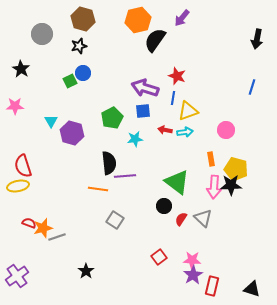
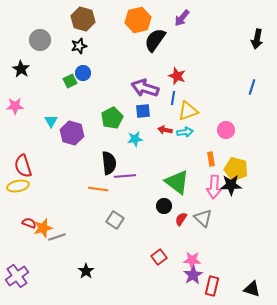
gray circle at (42, 34): moved 2 px left, 6 px down
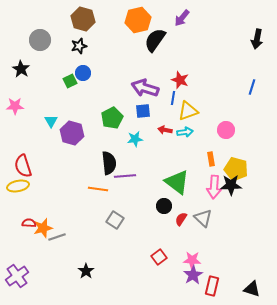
red star at (177, 76): moved 3 px right, 4 px down
red semicircle at (29, 223): rotated 16 degrees counterclockwise
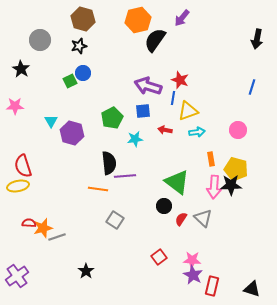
purple arrow at (145, 88): moved 3 px right, 2 px up
pink circle at (226, 130): moved 12 px right
cyan arrow at (185, 132): moved 12 px right
purple star at (193, 275): rotated 12 degrees counterclockwise
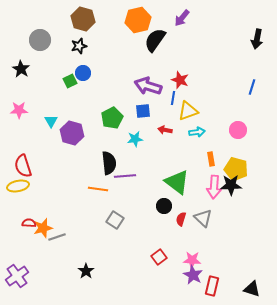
pink star at (15, 106): moved 4 px right, 4 px down
red semicircle at (181, 219): rotated 16 degrees counterclockwise
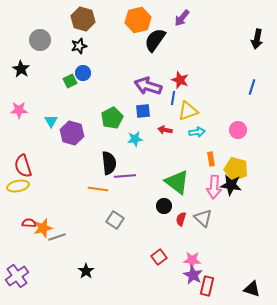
black star at (231, 185): rotated 10 degrees clockwise
red rectangle at (212, 286): moved 5 px left
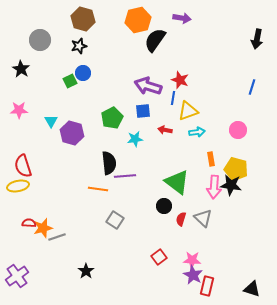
purple arrow at (182, 18): rotated 120 degrees counterclockwise
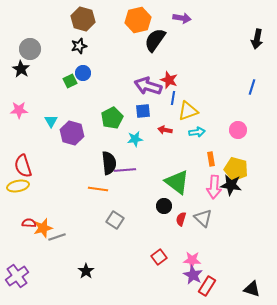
gray circle at (40, 40): moved 10 px left, 9 px down
red star at (180, 80): moved 11 px left
purple line at (125, 176): moved 6 px up
red rectangle at (207, 286): rotated 18 degrees clockwise
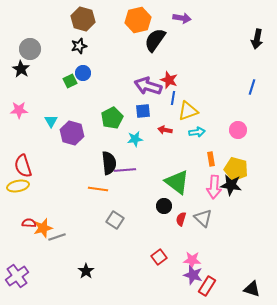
purple star at (193, 275): rotated 12 degrees counterclockwise
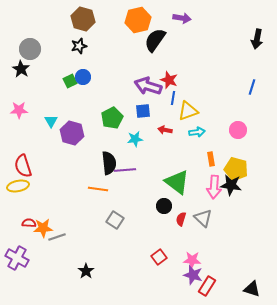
blue circle at (83, 73): moved 4 px down
orange star at (43, 228): rotated 12 degrees clockwise
purple cross at (17, 276): moved 18 px up; rotated 25 degrees counterclockwise
